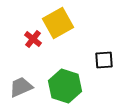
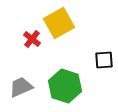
yellow square: moved 1 px right
red cross: moved 1 px left
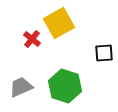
black square: moved 7 px up
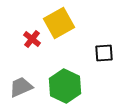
green hexagon: rotated 8 degrees clockwise
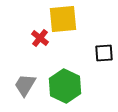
yellow square: moved 4 px right, 4 px up; rotated 24 degrees clockwise
red cross: moved 8 px right, 1 px up
gray trapezoid: moved 4 px right, 2 px up; rotated 35 degrees counterclockwise
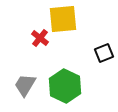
black square: rotated 18 degrees counterclockwise
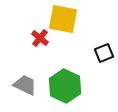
yellow square: rotated 16 degrees clockwise
gray trapezoid: rotated 85 degrees clockwise
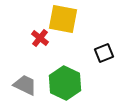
green hexagon: moved 3 px up
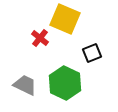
yellow square: moved 2 px right; rotated 12 degrees clockwise
black square: moved 12 px left
